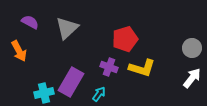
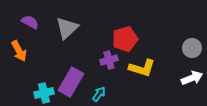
purple cross: moved 7 px up; rotated 36 degrees counterclockwise
white arrow: rotated 30 degrees clockwise
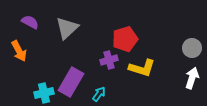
white arrow: rotated 50 degrees counterclockwise
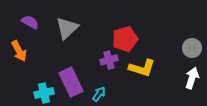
purple rectangle: rotated 56 degrees counterclockwise
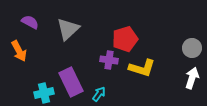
gray triangle: moved 1 px right, 1 px down
purple cross: rotated 24 degrees clockwise
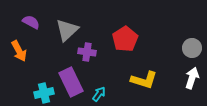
purple semicircle: moved 1 px right
gray triangle: moved 1 px left, 1 px down
red pentagon: rotated 15 degrees counterclockwise
purple cross: moved 22 px left, 8 px up
yellow L-shape: moved 2 px right, 12 px down
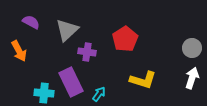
yellow L-shape: moved 1 px left
cyan cross: rotated 18 degrees clockwise
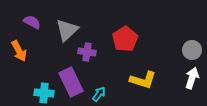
purple semicircle: moved 1 px right
gray circle: moved 2 px down
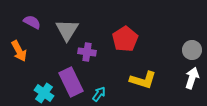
gray triangle: rotated 15 degrees counterclockwise
cyan cross: rotated 30 degrees clockwise
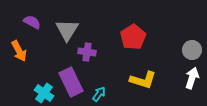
red pentagon: moved 8 px right, 2 px up
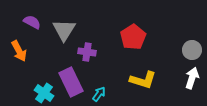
gray triangle: moved 3 px left
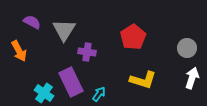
gray circle: moved 5 px left, 2 px up
